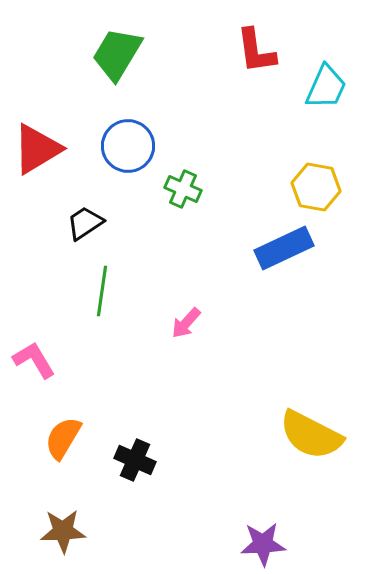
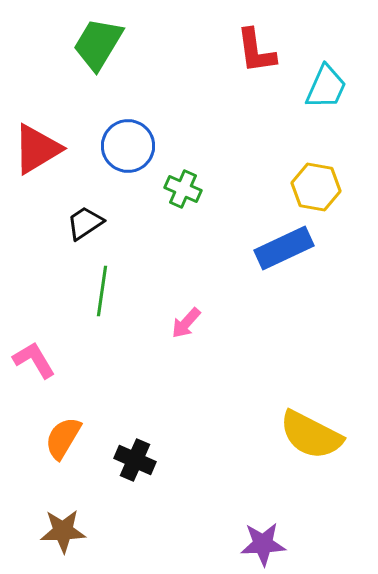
green trapezoid: moved 19 px left, 10 px up
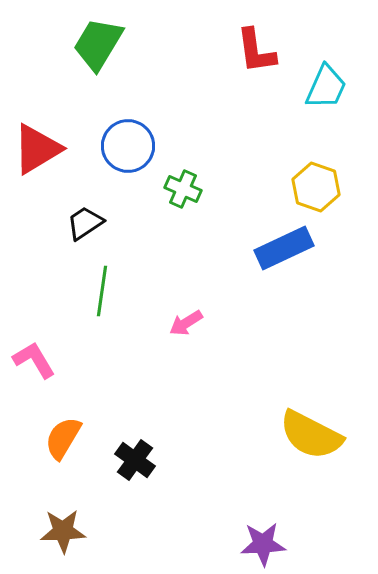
yellow hexagon: rotated 9 degrees clockwise
pink arrow: rotated 16 degrees clockwise
black cross: rotated 12 degrees clockwise
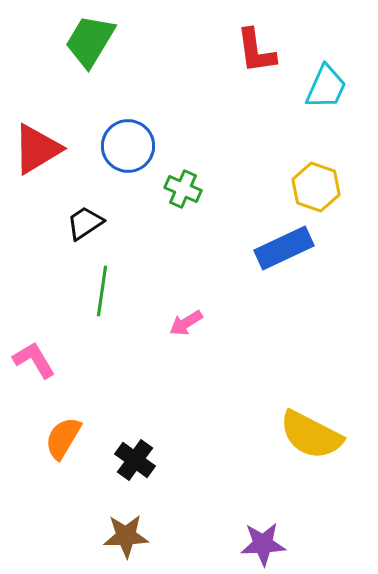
green trapezoid: moved 8 px left, 3 px up
brown star: moved 63 px right, 5 px down
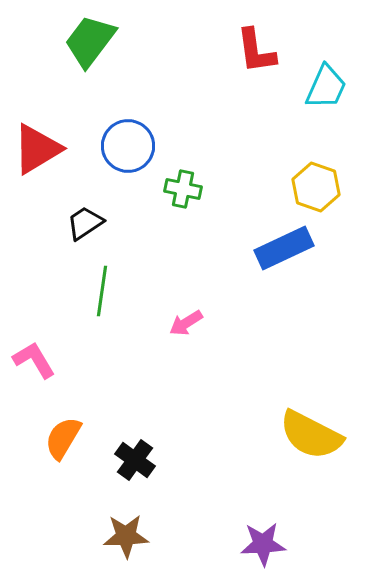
green trapezoid: rotated 6 degrees clockwise
green cross: rotated 12 degrees counterclockwise
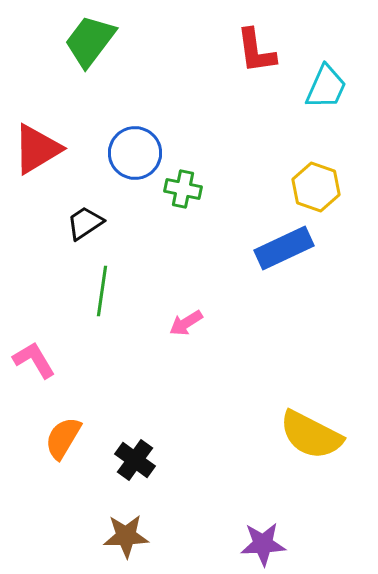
blue circle: moved 7 px right, 7 px down
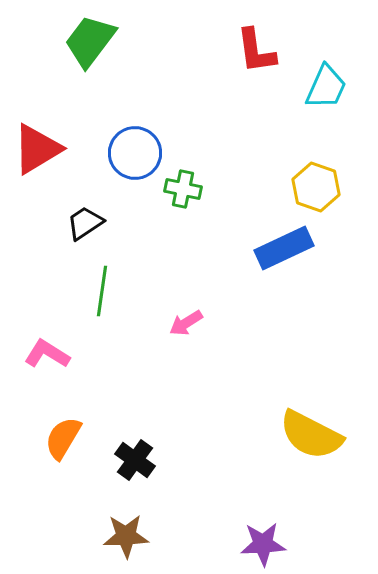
pink L-shape: moved 13 px right, 6 px up; rotated 27 degrees counterclockwise
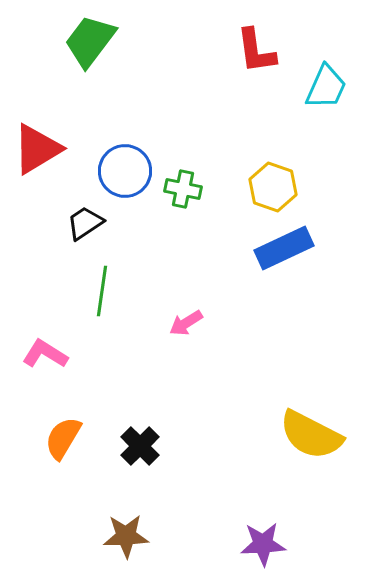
blue circle: moved 10 px left, 18 px down
yellow hexagon: moved 43 px left
pink L-shape: moved 2 px left
black cross: moved 5 px right, 14 px up; rotated 9 degrees clockwise
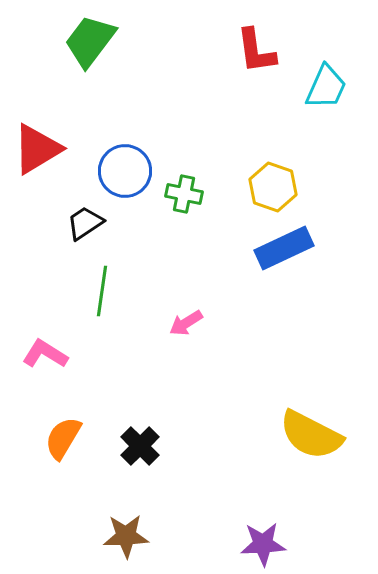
green cross: moved 1 px right, 5 px down
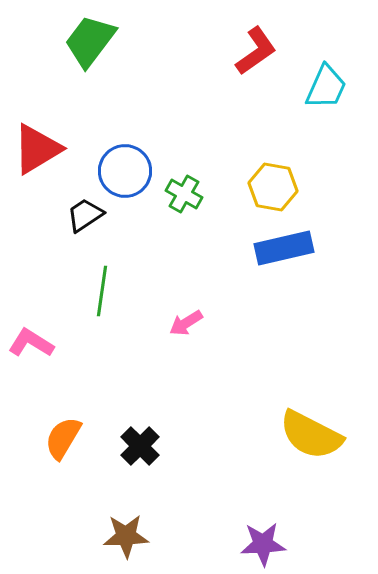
red L-shape: rotated 117 degrees counterclockwise
yellow hexagon: rotated 9 degrees counterclockwise
green cross: rotated 18 degrees clockwise
black trapezoid: moved 8 px up
blue rectangle: rotated 12 degrees clockwise
pink L-shape: moved 14 px left, 11 px up
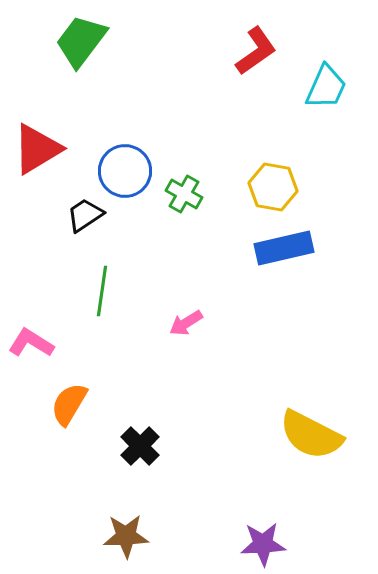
green trapezoid: moved 9 px left
orange semicircle: moved 6 px right, 34 px up
